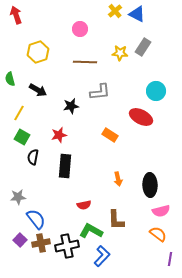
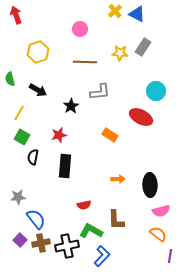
black star: rotated 21 degrees counterclockwise
orange arrow: rotated 80 degrees counterclockwise
purple line: moved 3 px up
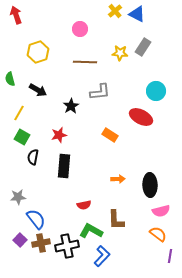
black rectangle: moved 1 px left
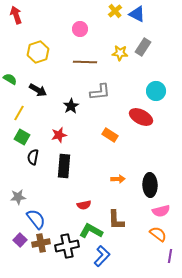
green semicircle: rotated 136 degrees clockwise
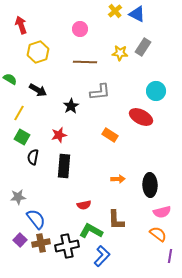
red arrow: moved 5 px right, 10 px down
pink semicircle: moved 1 px right, 1 px down
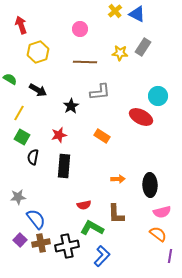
cyan circle: moved 2 px right, 5 px down
orange rectangle: moved 8 px left, 1 px down
brown L-shape: moved 6 px up
green L-shape: moved 1 px right, 3 px up
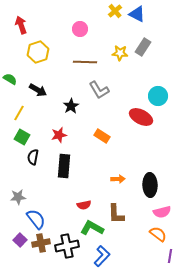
gray L-shape: moved 1 px left, 2 px up; rotated 65 degrees clockwise
